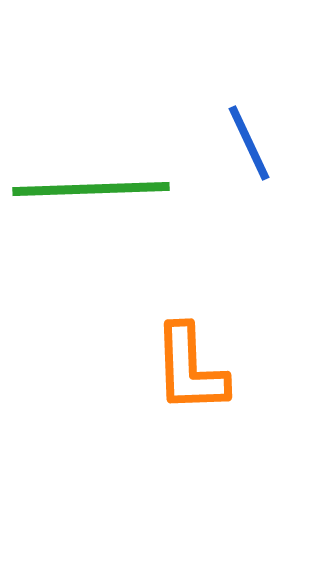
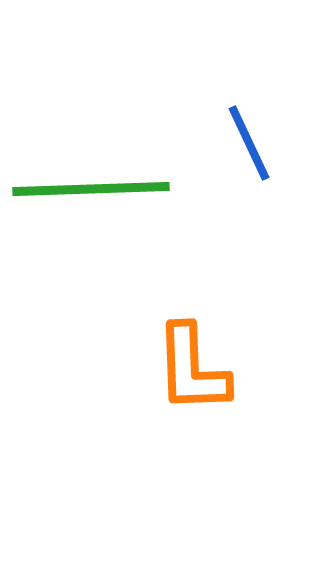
orange L-shape: moved 2 px right
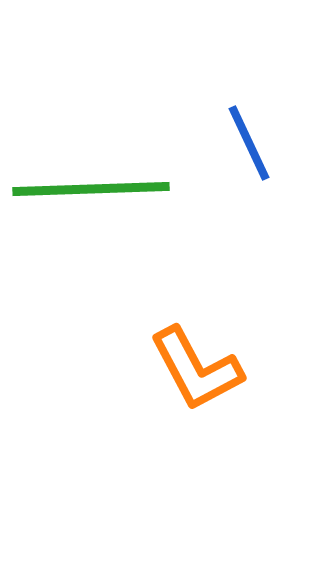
orange L-shape: moved 4 px right; rotated 26 degrees counterclockwise
